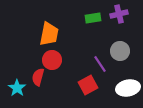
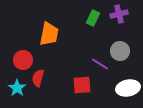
green rectangle: rotated 56 degrees counterclockwise
red circle: moved 29 px left
purple line: rotated 24 degrees counterclockwise
red semicircle: moved 1 px down
red square: moved 6 px left; rotated 24 degrees clockwise
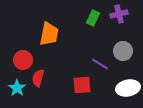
gray circle: moved 3 px right
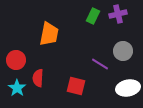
purple cross: moved 1 px left
green rectangle: moved 2 px up
red circle: moved 7 px left
red semicircle: rotated 12 degrees counterclockwise
red square: moved 6 px left, 1 px down; rotated 18 degrees clockwise
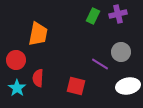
orange trapezoid: moved 11 px left
gray circle: moved 2 px left, 1 px down
white ellipse: moved 2 px up
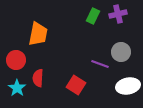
purple line: rotated 12 degrees counterclockwise
red square: moved 1 px up; rotated 18 degrees clockwise
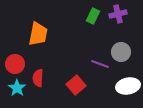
red circle: moved 1 px left, 4 px down
red square: rotated 18 degrees clockwise
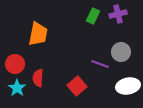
red square: moved 1 px right, 1 px down
